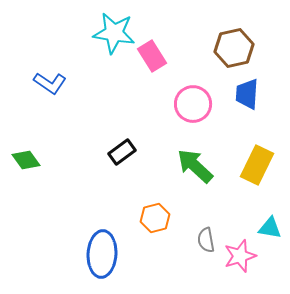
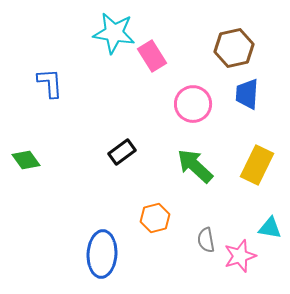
blue L-shape: rotated 128 degrees counterclockwise
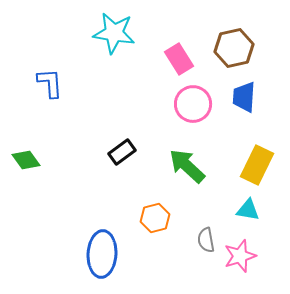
pink rectangle: moved 27 px right, 3 px down
blue trapezoid: moved 3 px left, 3 px down
green arrow: moved 8 px left
cyan triangle: moved 22 px left, 18 px up
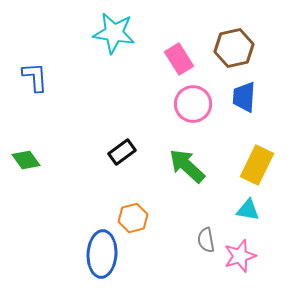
blue L-shape: moved 15 px left, 6 px up
orange hexagon: moved 22 px left
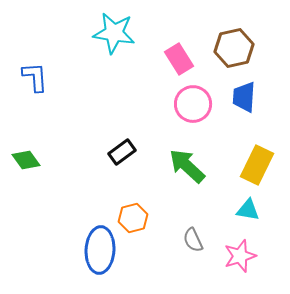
gray semicircle: moved 13 px left; rotated 15 degrees counterclockwise
blue ellipse: moved 2 px left, 4 px up
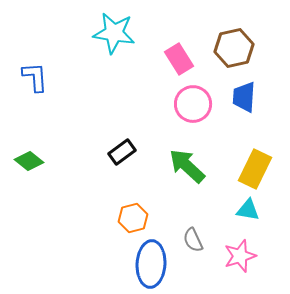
green diamond: moved 3 px right, 1 px down; rotated 16 degrees counterclockwise
yellow rectangle: moved 2 px left, 4 px down
blue ellipse: moved 51 px right, 14 px down
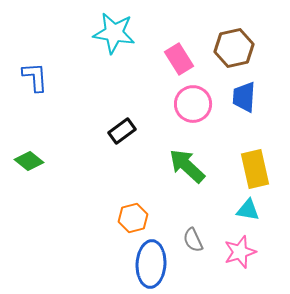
black rectangle: moved 21 px up
yellow rectangle: rotated 39 degrees counterclockwise
pink star: moved 4 px up
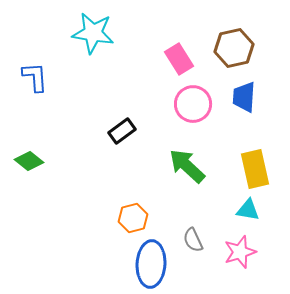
cyan star: moved 21 px left
